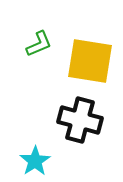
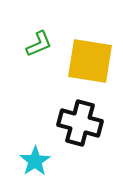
black cross: moved 3 px down
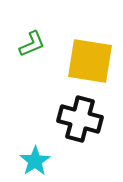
green L-shape: moved 7 px left
black cross: moved 4 px up
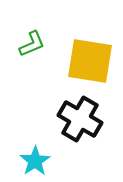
black cross: rotated 15 degrees clockwise
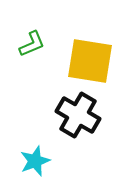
black cross: moved 2 px left, 4 px up
cyan star: rotated 12 degrees clockwise
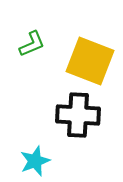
yellow square: rotated 12 degrees clockwise
black cross: rotated 27 degrees counterclockwise
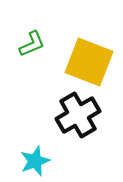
yellow square: moved 1 px left, 1 px down
black cross: rotated 33 degrees counterclockwise
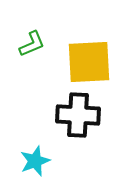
yellow square: rotated 24 degrees counterclockwise
black cross: rotated 33 degrees clockwise
